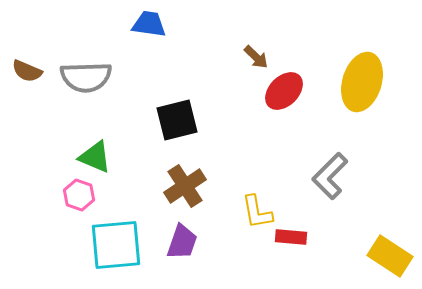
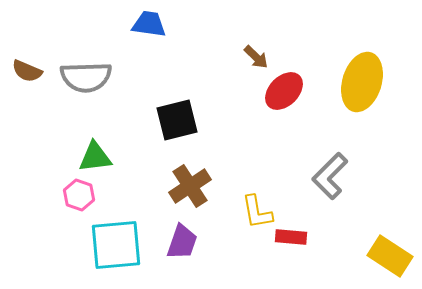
green triangle: rotated 30 degrees counterclockwise
brown cross: moved 5 px right
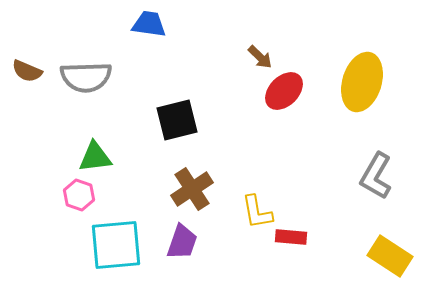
brown arrow: moved 4 px right
gray L-shape: moved 46 px right; rotated 15 degrees counterclockwise
brown cross: moved 2 px right, 3 px down
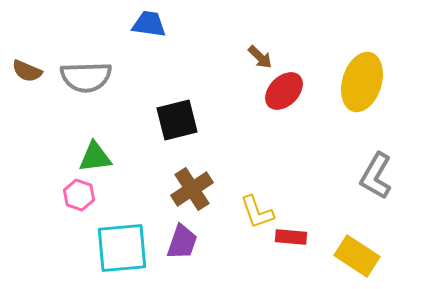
yellow L-shape: rotated 9 degrees counterclockwise
cyan square: moved 6 px right, 3 px down
yellow rectangle: moved 33 px left
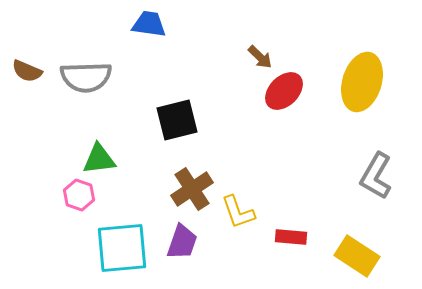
green triangle: moved 4 px right, 2 px down
yellow L-shape: moved 19 px left
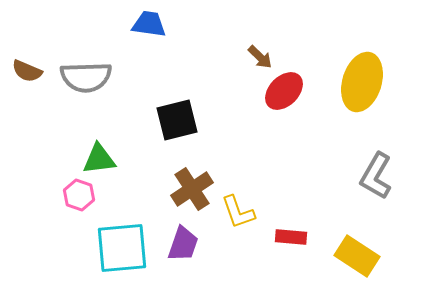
purple trapezoid: moved 1 px right, 2 px down
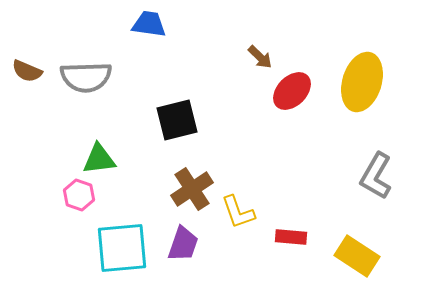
red ellipse: moved 8 px right
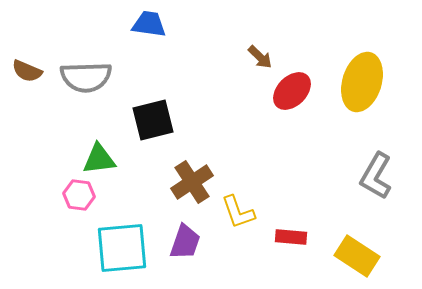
black square: moved 24 px left
brown cross: moved 7 px up
pink hexagon: rotated 12 degrees counterclockwise
purple trapezoid: moved 2 px right, 2 px up
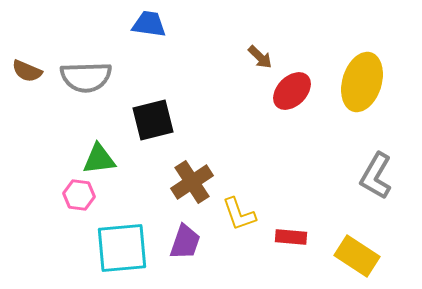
yellow L-shape: moved 1 px right, 2 px down
